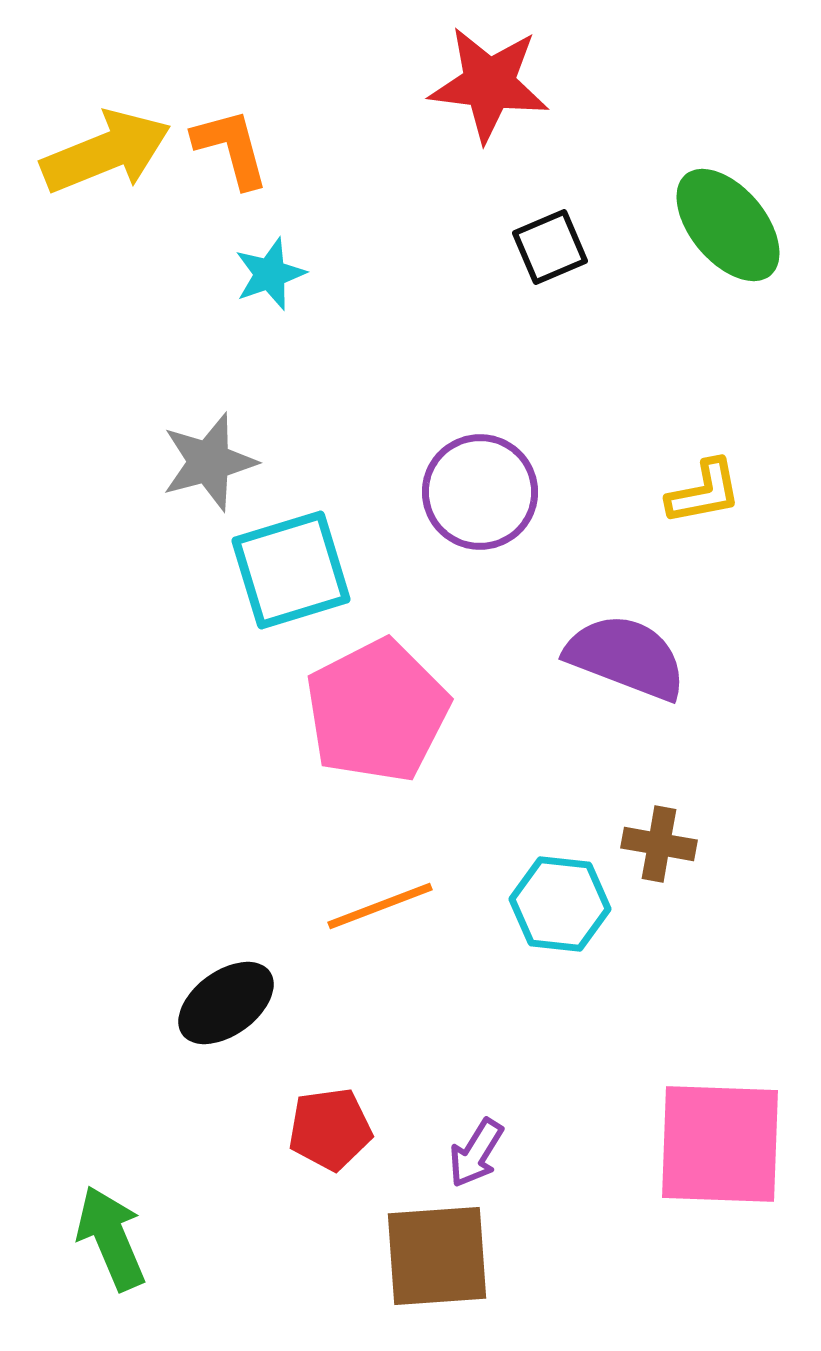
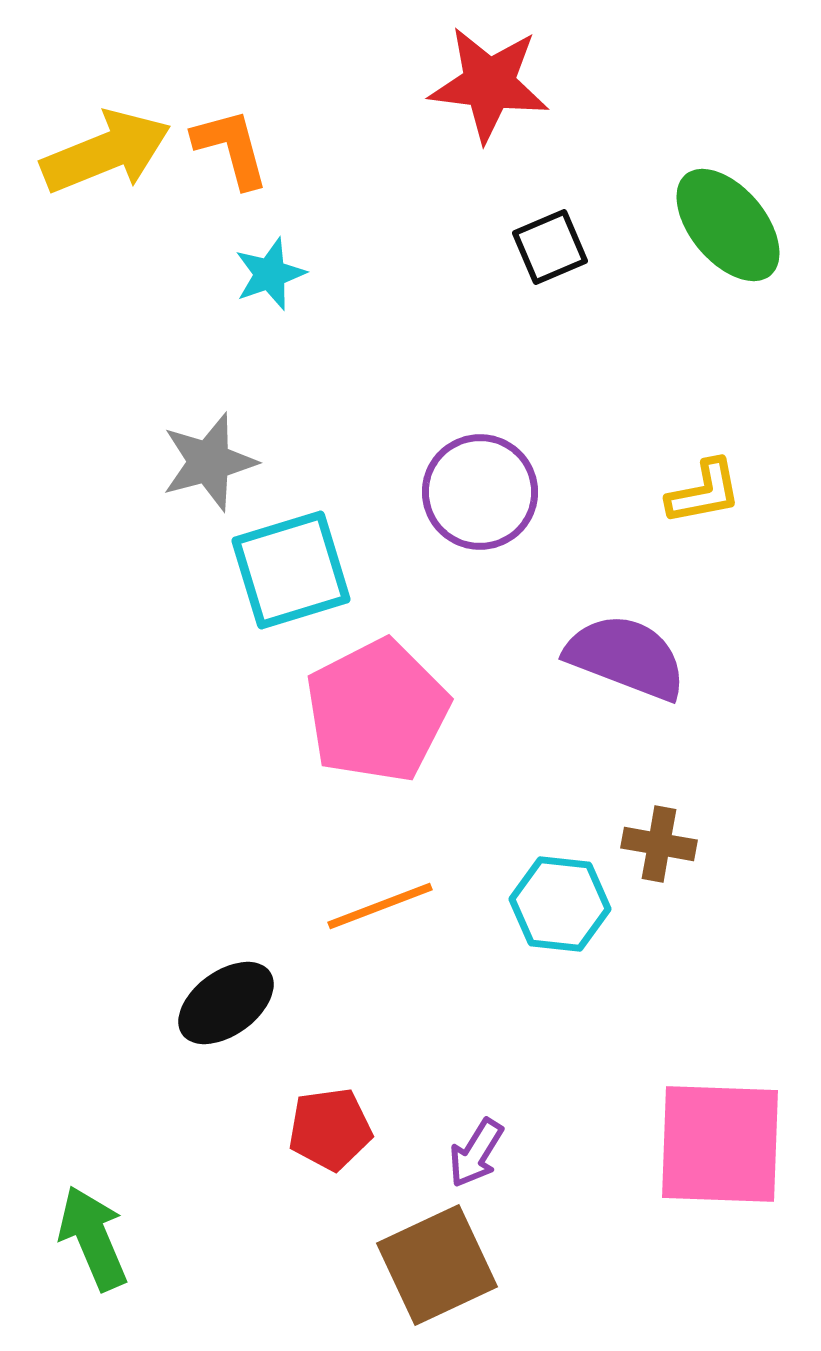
green arrow: moved 18 px left
brown square: moved 9 px down; rotated 21 degrees counterclockwise
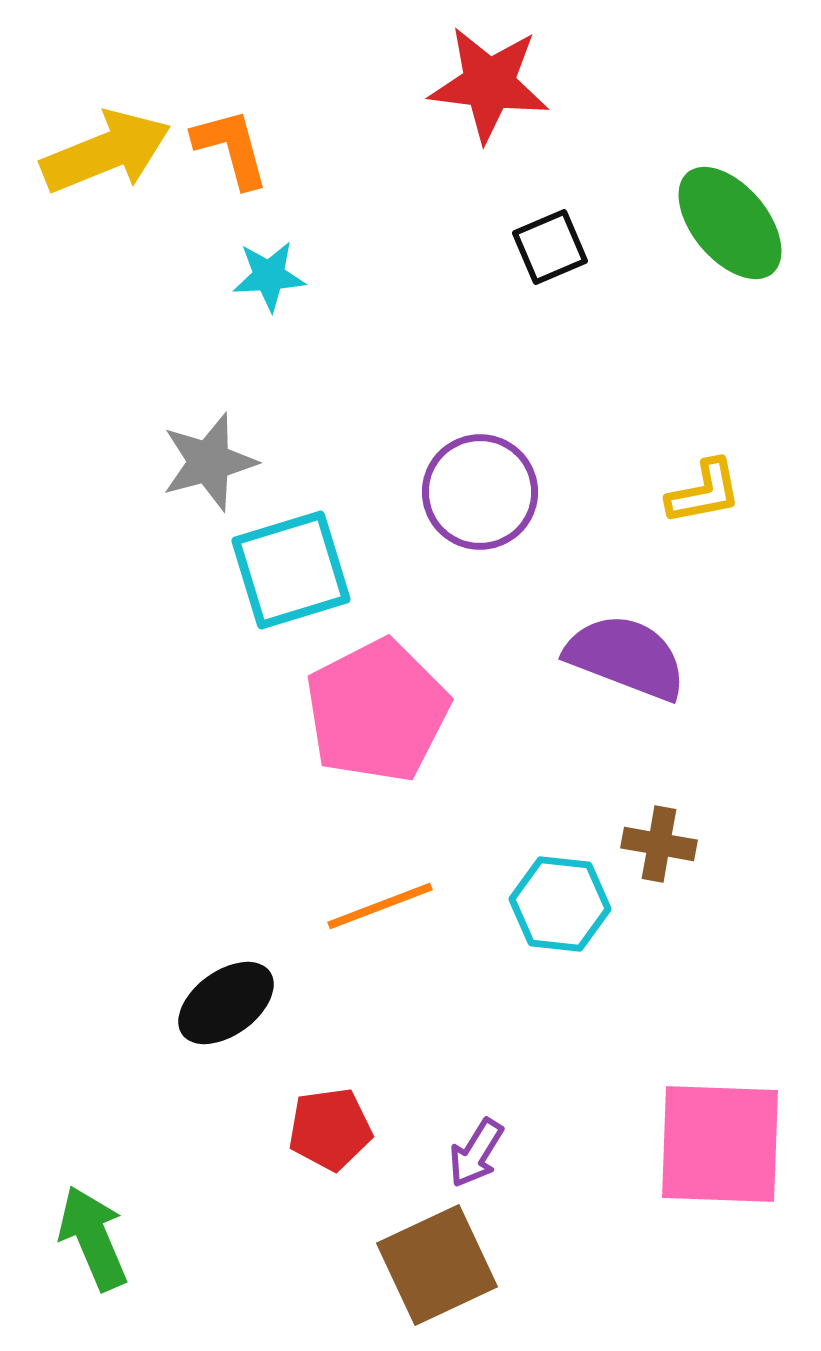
green ellipse: moved 2 px right, 2 px up
cyan star: moved 1 px left, 2 px down; rotated 16 degrees clockwise
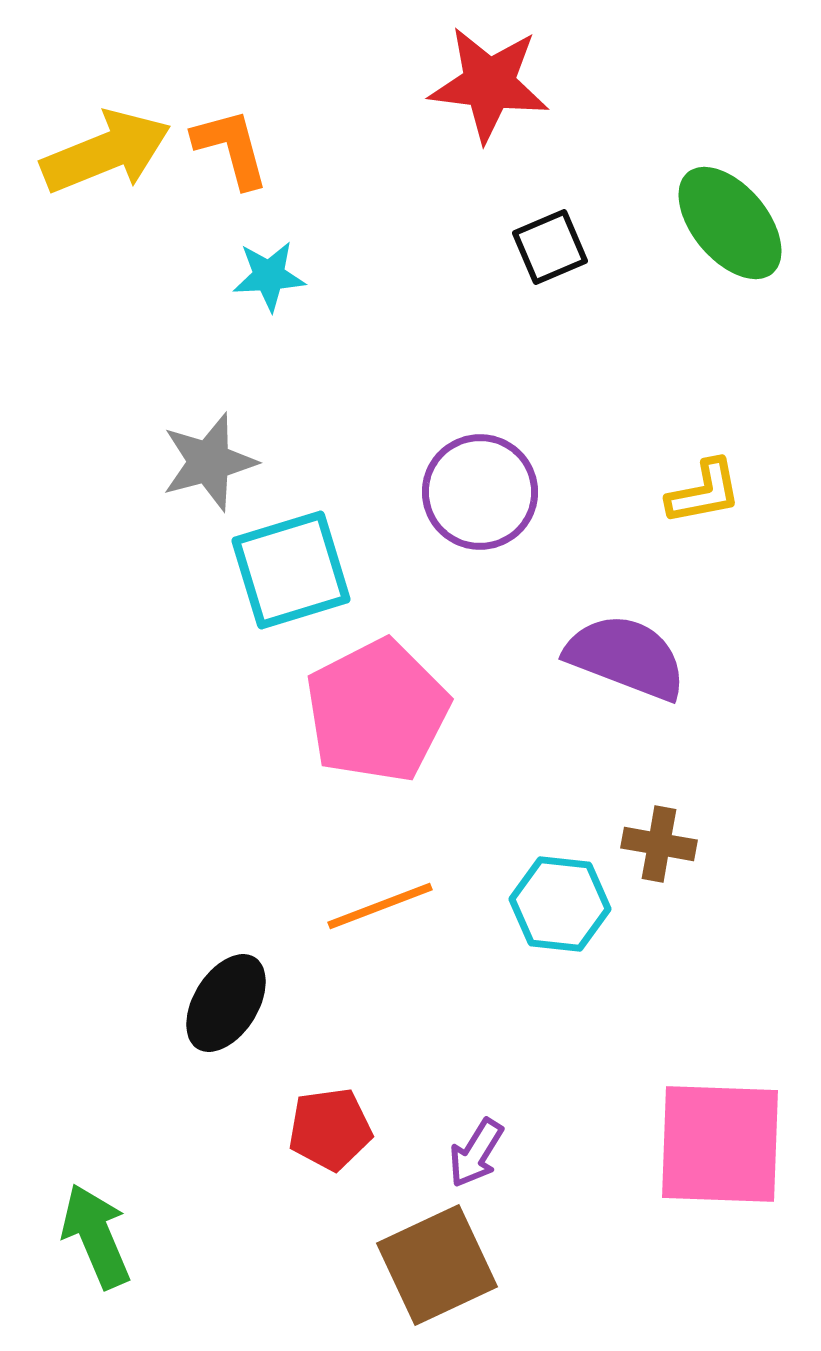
black ellipse: rotated 22 degrees counterclockwise
green arrow: moved 3 px right, 2 px up
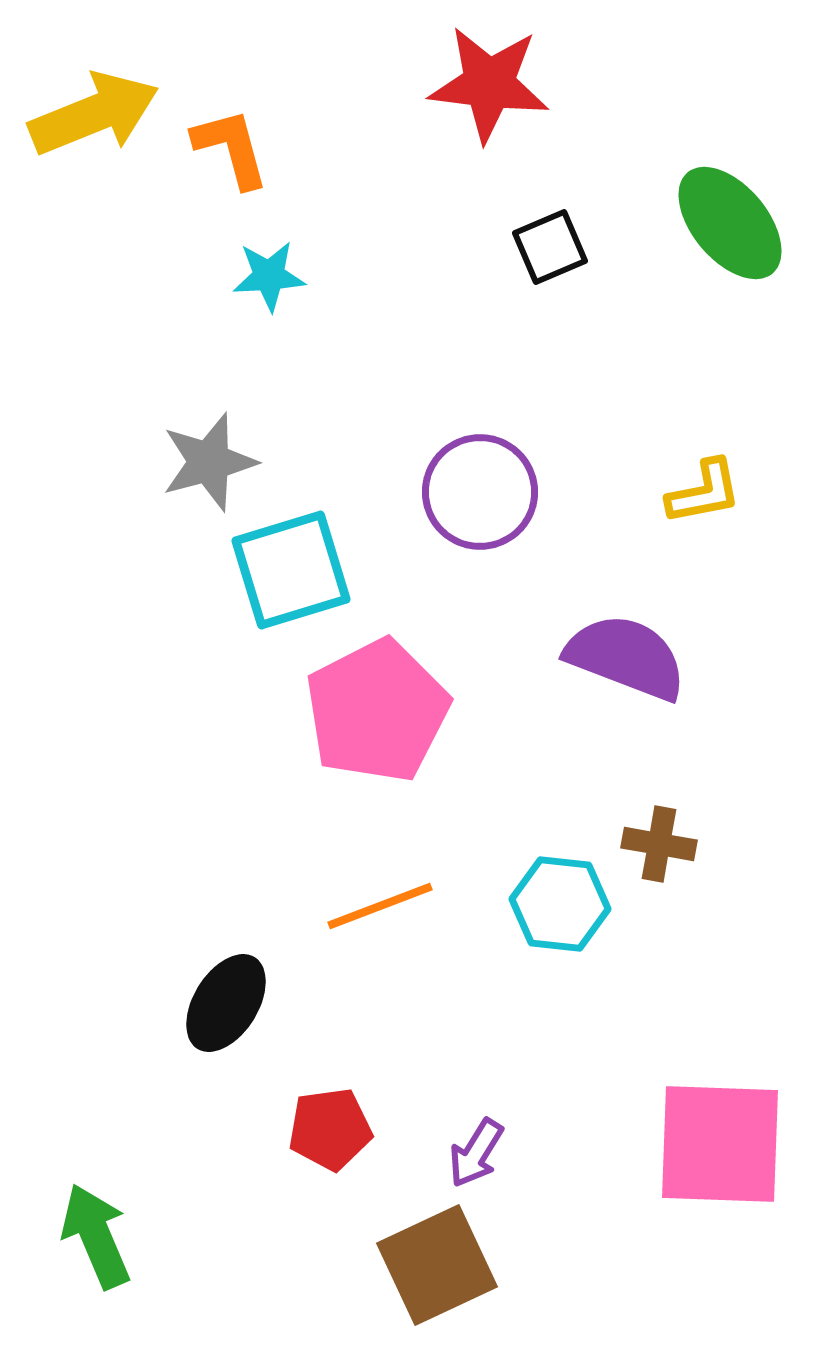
yellow arrow: moved 12 px left, 38 px up
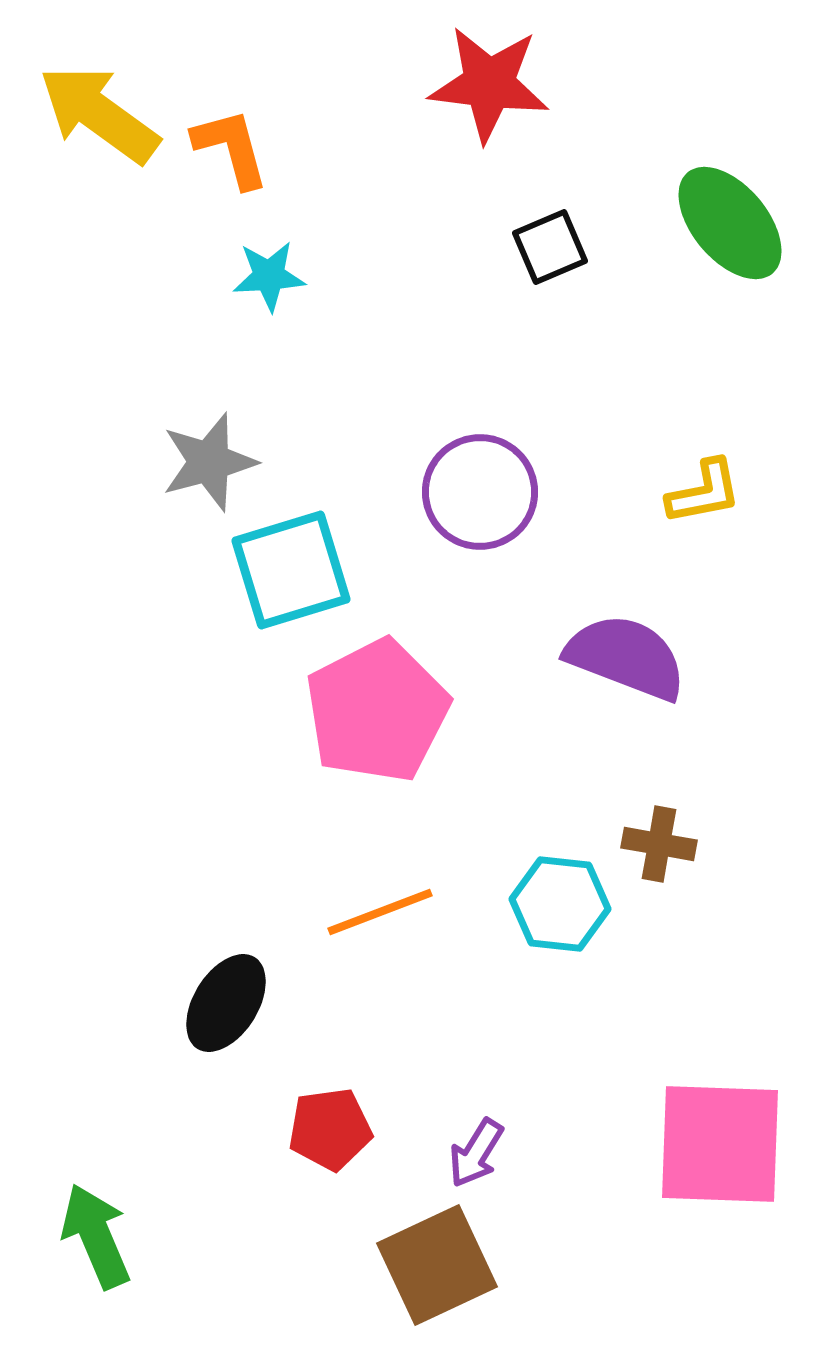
yellow arrow: moved 5 px right; rotated 122 degrees counterclockwise
orange line: moved 6 px down
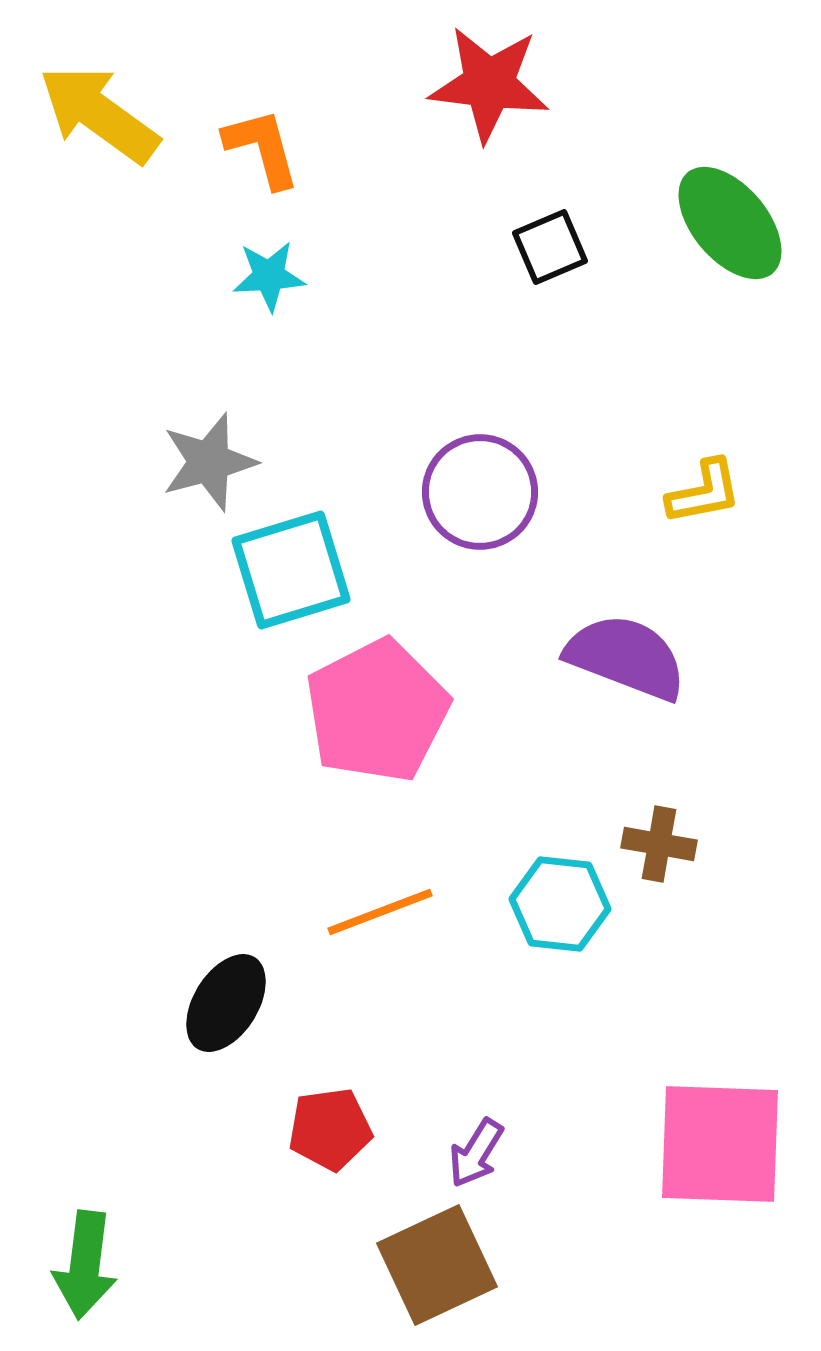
orange L-shape: moved 31 px right
green arrow: moved 11 px left, 29 px down; rotated 150 degrees counterclockwise
